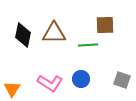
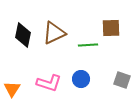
brown square: moved 6 px right, 3 px down
brown triangle: rotated 25 degrees counterclockwise
pink L-shape: moved 1 px left; rotated 15 degrees counterclockwise
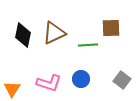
gray square: rotated 18 degrees clockwise
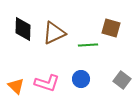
brown square: rotated 18 degrees clockwise
black diamond: moved 6 px up; rotated 10 degrees counterclockwise
pink L-shape: moved 2 px left
orange triangle: moved 4 px right, 3 px up; rotated 18 degrees counterclockwise
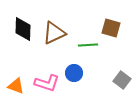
blue circle: moved 7 px left, 6 px up
orange triangle: rotated 24 degrees counterclockwise
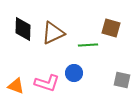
brown triangle: moved 1 px left
gray square: rotated 24 degrees counterclockwise
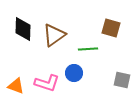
brown triangle: moved 1 px right, 2 px down; rotated 10 degrees counterclockwise
green line: moved 4 px down
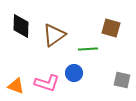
black diamond: moved 2 px left, 3 px up
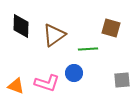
gray square: rotated 18 degrees counterclockwise
